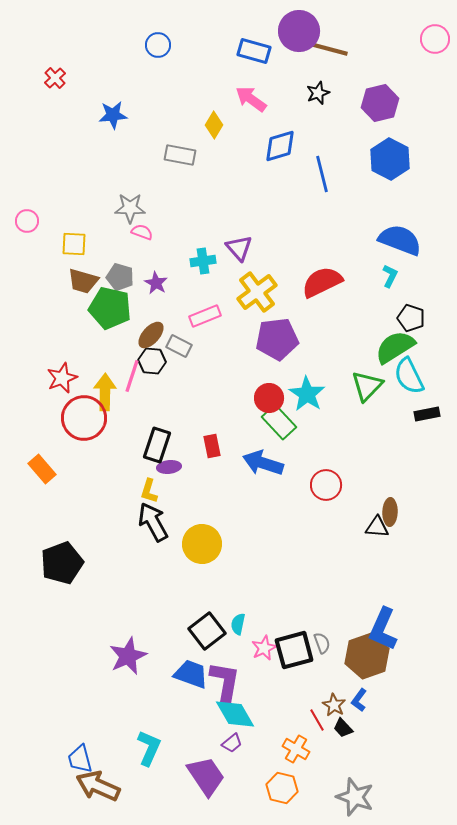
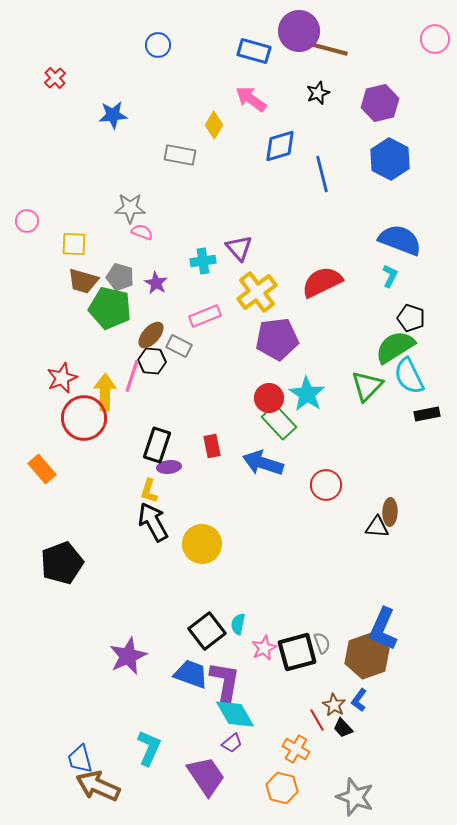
black square at (294, 650): moved 3 px right, 2 px down
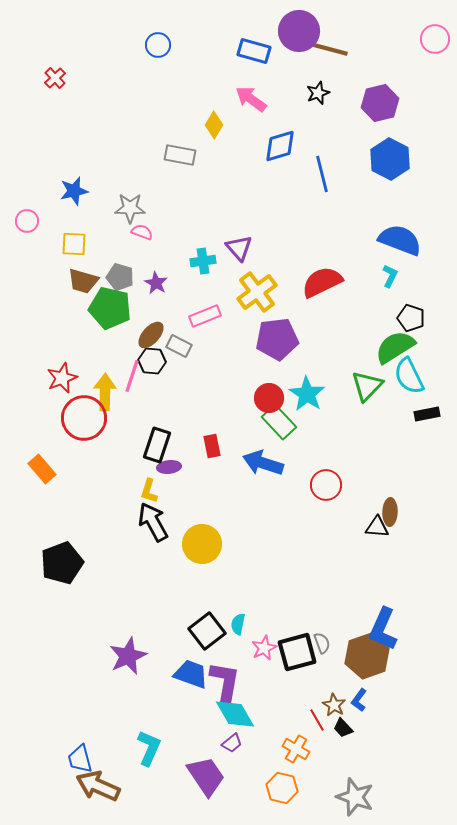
blue star at (113, 115): moved 39 px left, 76 px down; rotated 8 degrees counterclockwise
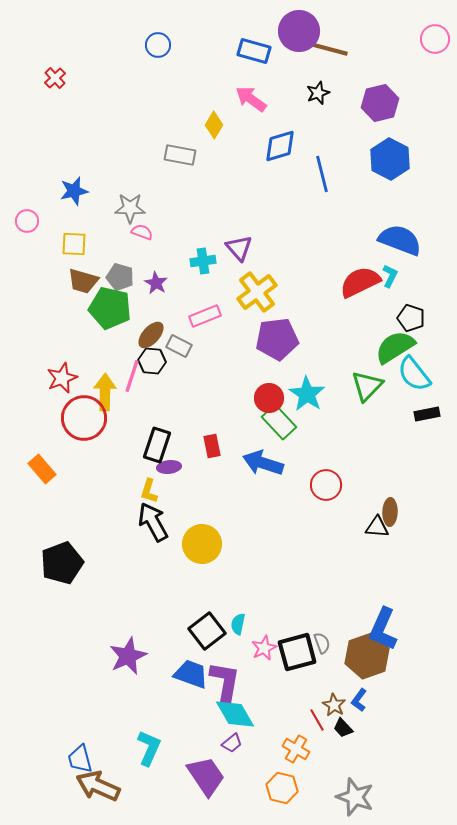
red semicircle at (322, 282): moved 38 px right
cyan semicircle at (409, 376): moved 5 px right, 2 px up; rotated 12 degrees counterclockwise
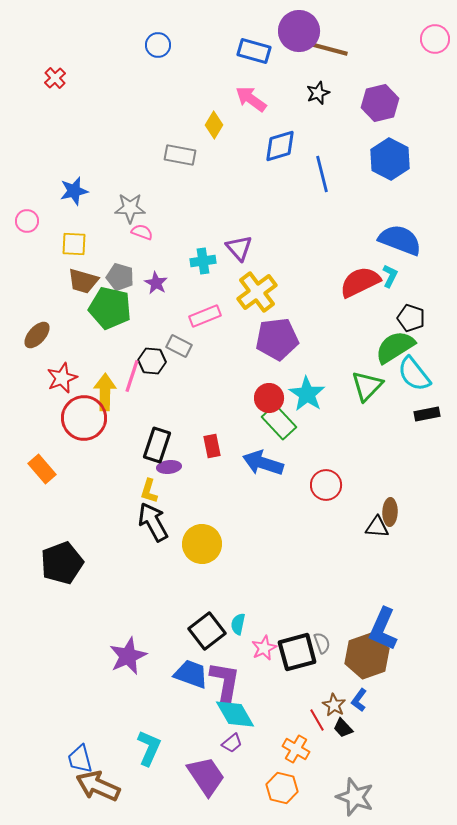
brown ellipse at (151, 335): moved 114 px left
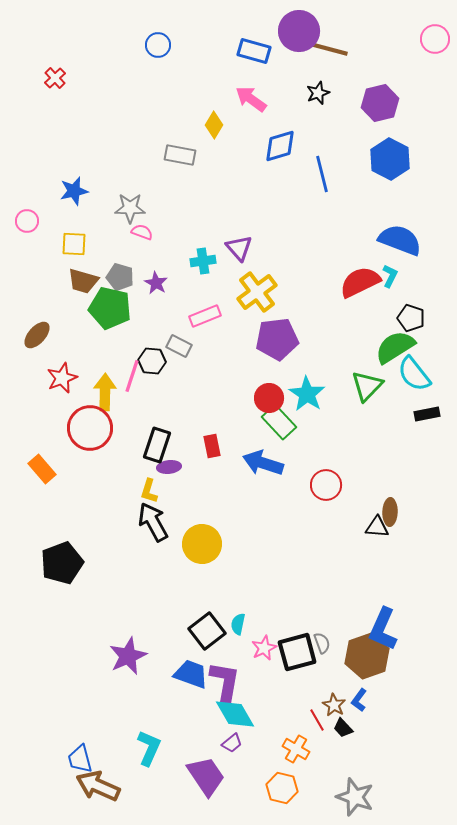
red circle at (84, 418): moved 6 px right, 10 px down
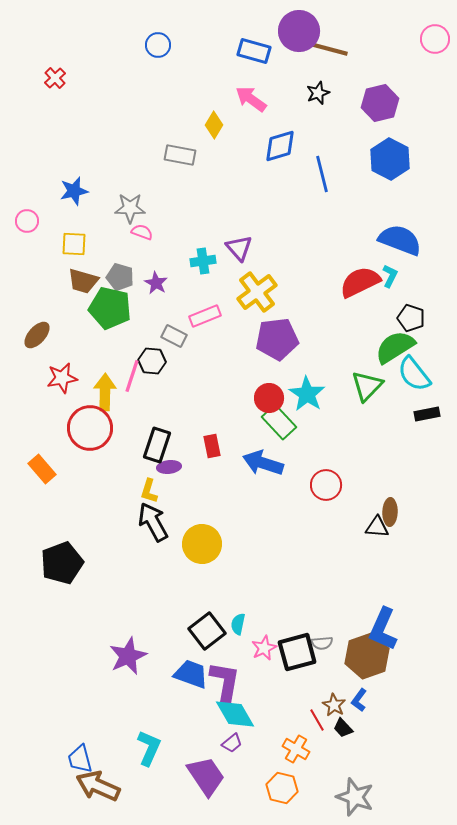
gray rectangle at (179, 346): moved 5 px left, 10 px up
red star at (62, 378): rotated 12 degrees clockwise
gray semicircle at (322, 643): rotated 105 degrees clockwise
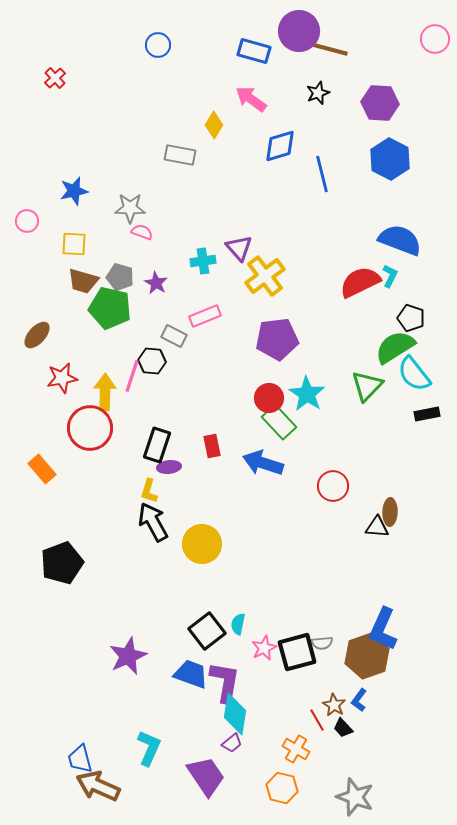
purple hexagon at (380, 103): rotated 18 degrees clockwise
yellow cross at (257, 292): moved 8 px right, 16 px up
red circle at (326, 485): moved 7 px right, 1 px down
cyan diamond at (235, 714): rotated 39 degrees clockwise
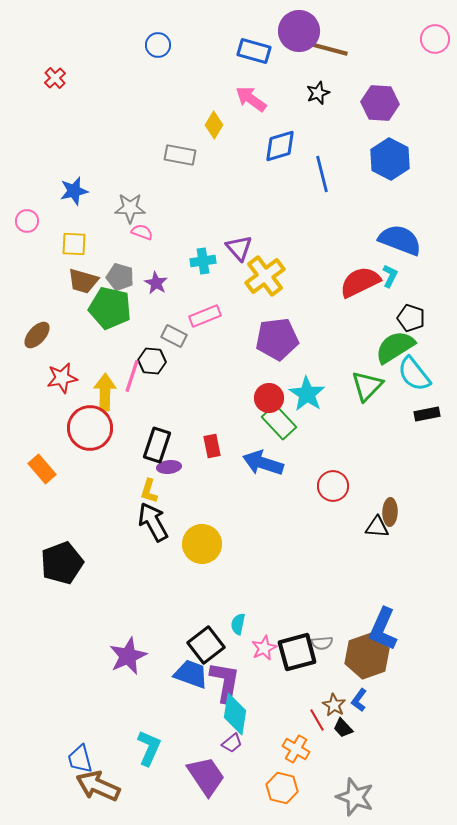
black square at (207, 631): moved 1 px left, 14 px down
